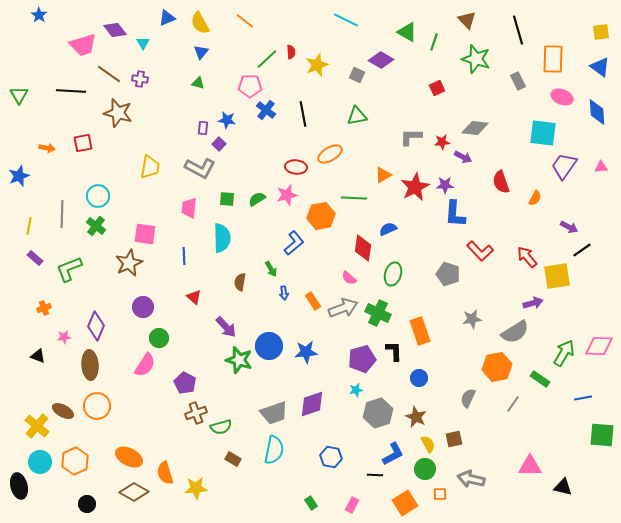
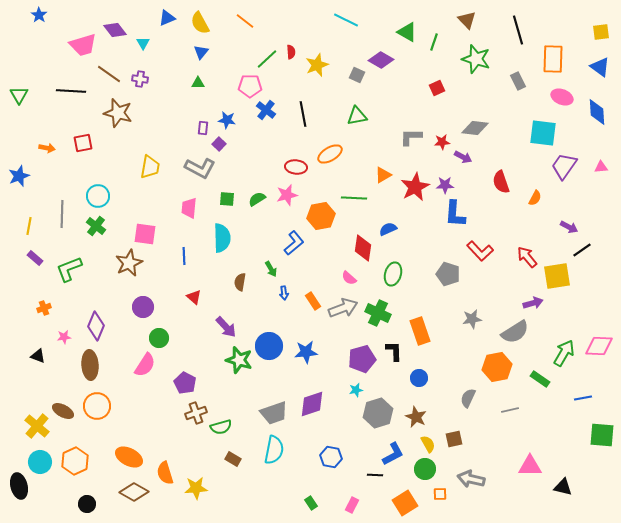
green triangle at (198, 83): rotated 16 degrees counterclockwise
gray line at (513, 404): moved 3 px left, 6 px down; rotated 42 degrees clockwise
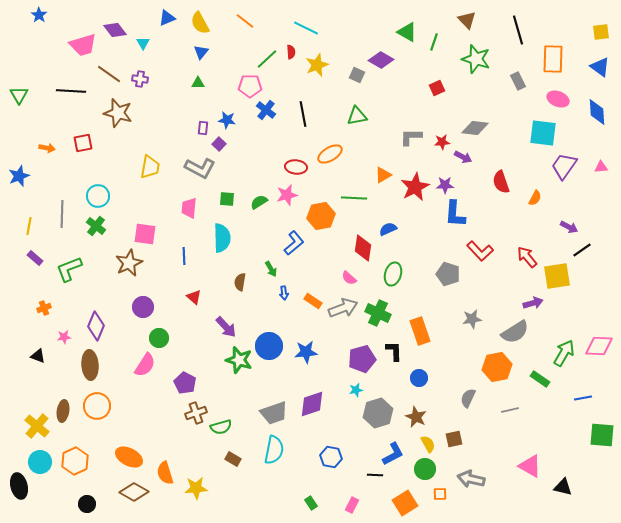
cyan line at (346, 20): moved 40 px left, 8 px down
pink ellipse at (562, 97): moved 4 px left, 2 px down
green semicircle at (257, 199): moved 2 px right, 3 px down
orange rectangle at (313, 301): rotated 24 degrees counterclockwise
brown ellipse at (63, 411): rotated 70 degrees clockwise
pink triangle at (530, 466): rotated 30 degrees clockwise
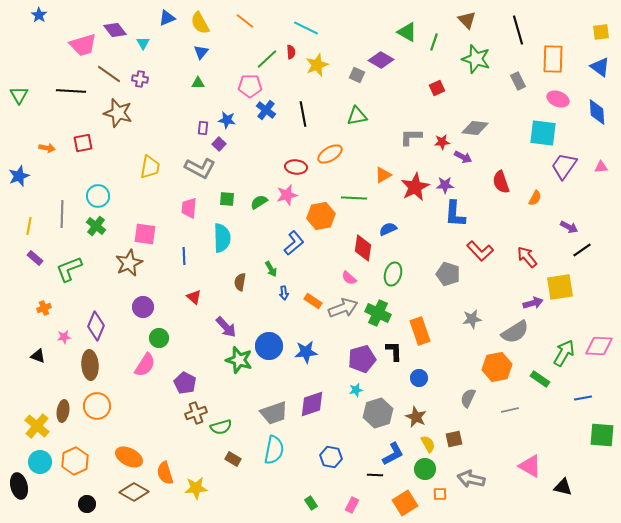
yellow square at (557, 276): moved 3 px right, 11 px down
